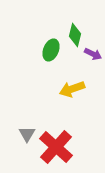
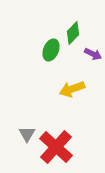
green diamond: moved 2 px left, 2 px up; rotated 30 degrees clockwise
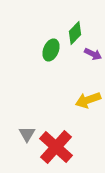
green diamond: moved 2 px right
yellow arrow: moved 16 px right, 11 px down
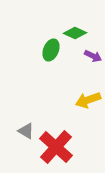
green diamond: rotated 70 degrees clockwise
purple arrow: moved 2 px down
gray triangle: moved 1 px left, 3 px up; rotated 30 degrees counterclockwise
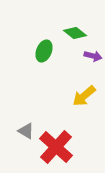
green diamond: rotated 15 degrees clockwise
green ellipse: moved 7 px left, 1 px down
purple arrow: rotated 12 degrees counterclockwise
yellow arrow: moved 4 px left, 4 px up; rotated 20 degrees counterclockwise
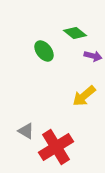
green ellipse: rotated 60 degrees counterclockwise
red cross: rotated 16 degrees clockwise
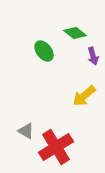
purple arrow: rotated 60 degrees clockwise
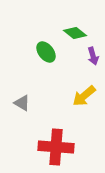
green ellipse: moved 2 px right, 1 px down
gray triangle: moved 4 px left, 28 px up
red cross: rotated 36 degrees clockwise
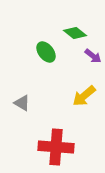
purple arrow: rotated 36 degrees counterclockwise
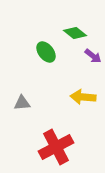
yellow arrow: moved 1 px left, 1 px down; rotated 45 degrees clockwise
gray triangle: rotated 36 degrees counterclockwise
red cross: rotated 32 degrees counterclockwise
